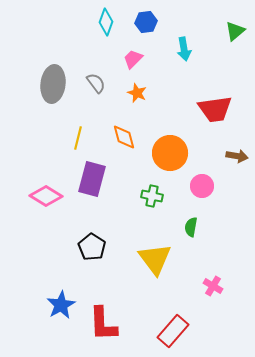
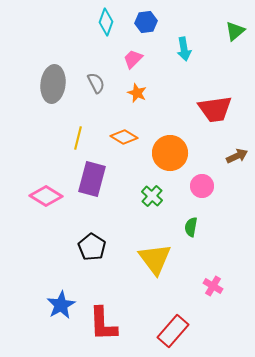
gray semicircle: rotated 10 degrees clockwise
orange diamond: rotated 44 degrees counterclockwise
brown arrow: rotated 35 degrees counterclockwise
green cross: rotated 30 degrees clockwise
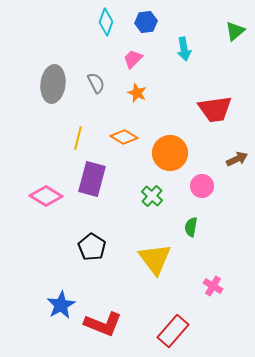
brown arrow: moved 3 px down
red L-shape: rotated 66 degrees counterclockwise
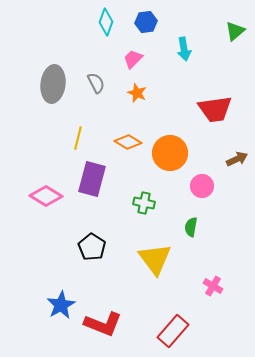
orange diamond: moved 4 px right, 5 px down
green cross: moved 8 px left, 7 px down; rotated 30 degrees counterclockwise
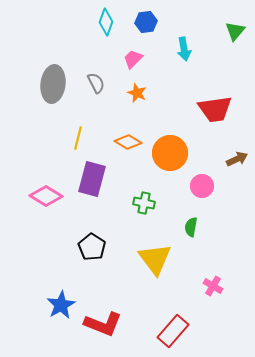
green triangle: rotated 10 degrees counterclockwise
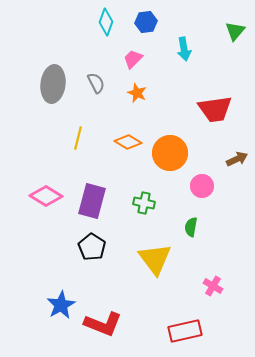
purple rectangle: moved 22 px down
red rectangle: moved 12 px right; rotated 36 degrees clockwise
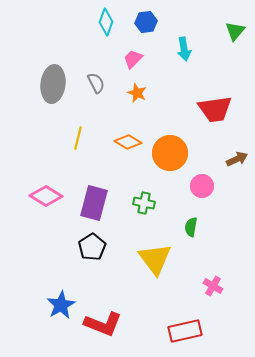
purple rectangle: moved 2 px right, 2 px down
black pentagon: rotated 8 degrees clockwise
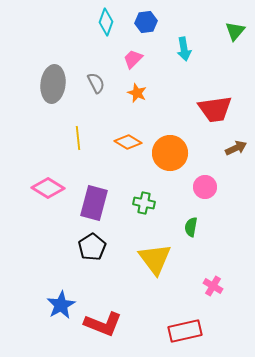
yellow line: rotated 20 degrees counterclockwise
brown arrow: moved 1 px left, 11 px up
pink circle: moved 3 px right, 1 px down
pink diamond: moved 2 px right, 8 px up
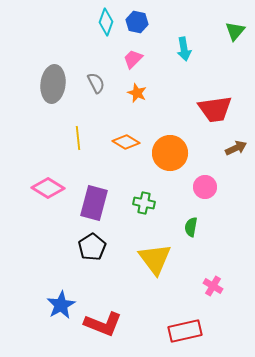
blue hexagon: moved 9 px left; rotated 20 degrees clockwise
orange diamond: moved 2 px left
